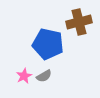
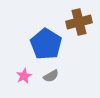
blue pentagon: moved 2 px left; rotated 20 degrees clockwise
gray semicircle: moved 7 px right
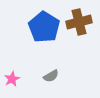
blue pentagon: moved 2 px left, 17 px up
pink star: moved 12 px left, 3 px down
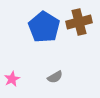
gray semicircle: moved 4 px right, 1 px down
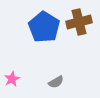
gray semicircle: moved 1 px right, 5 px down
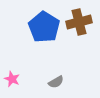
pink star: rotated 21 degrees counterclockwise
